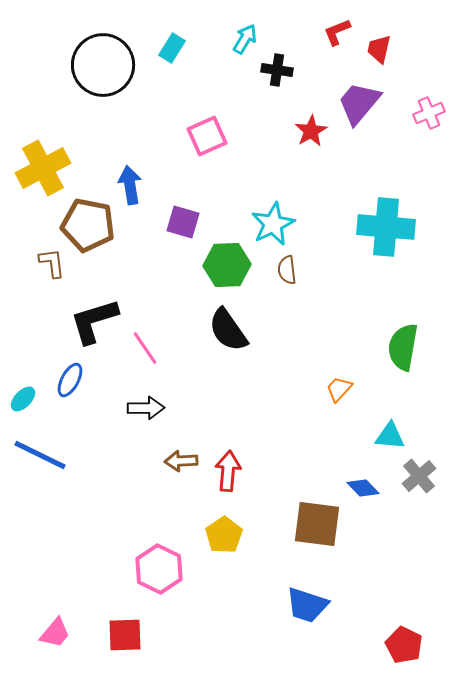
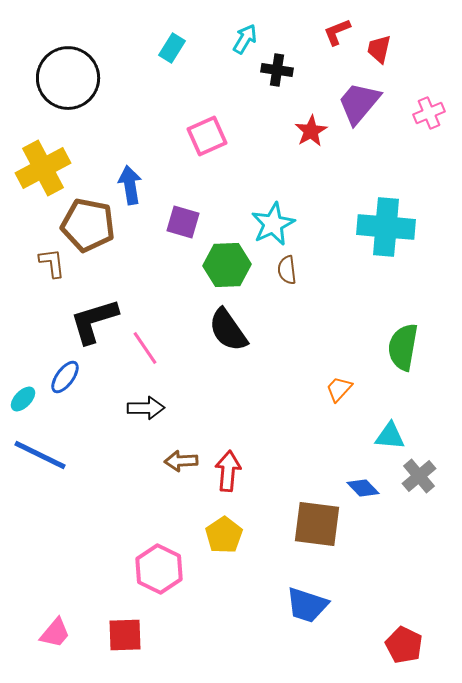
black circle: moved 35 px left, 13 px down
blue ellipse: moved 5 px left, 3 px up; rotated 8 degrees clockwise
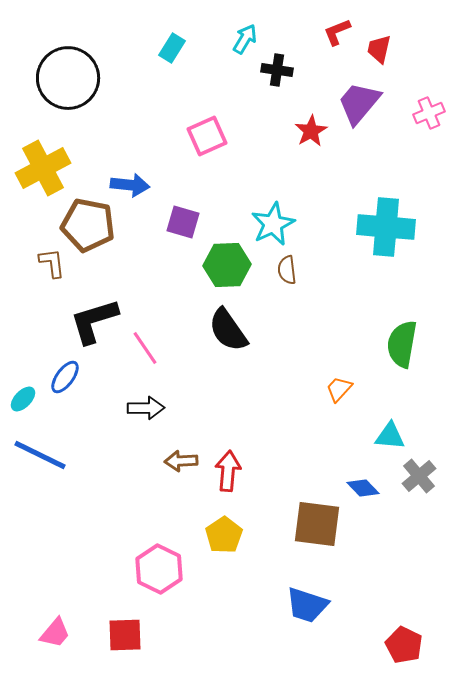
blue arrow: rotated 105 degrees clockwise
green semicircle: moved 1 px left, 3 px up
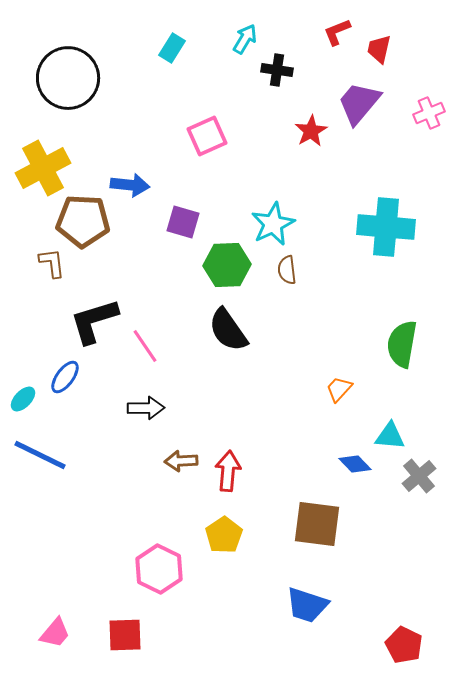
brown pentagon: moved 5 px left, 4 px up; rotated 8 degrees counterclockwise
pink line: moved 2 px up
blue diamond: moved 8 px left, 24 px up
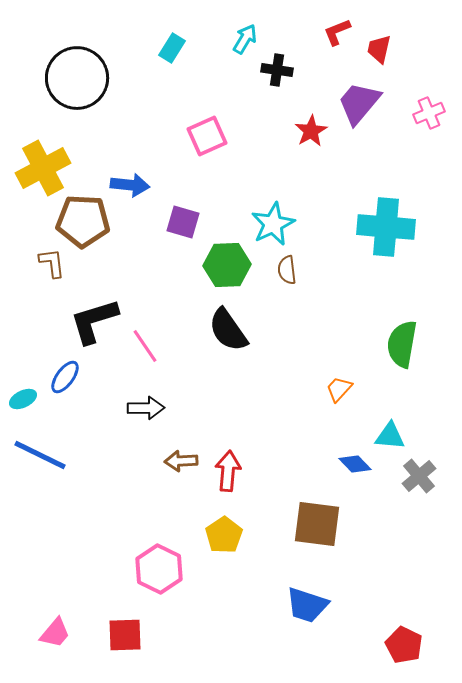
black circle: moved 9 px right
cyan ellipse: rotated 20 degrees clockwise
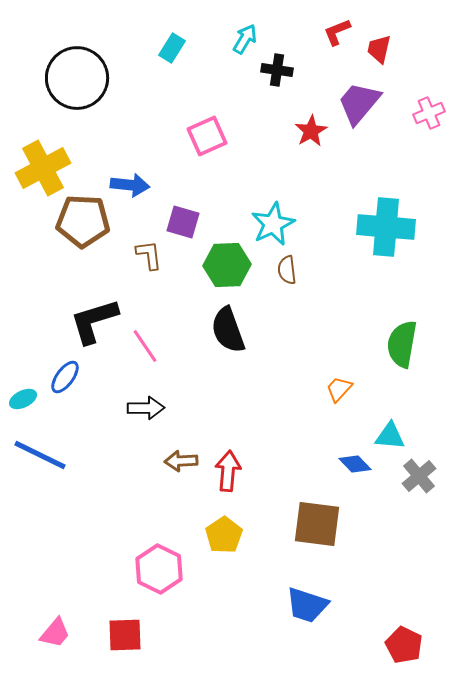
brown L-shape: moved 97 px right, 8 px up
black semicircle: rotated 15 degrees clockwise
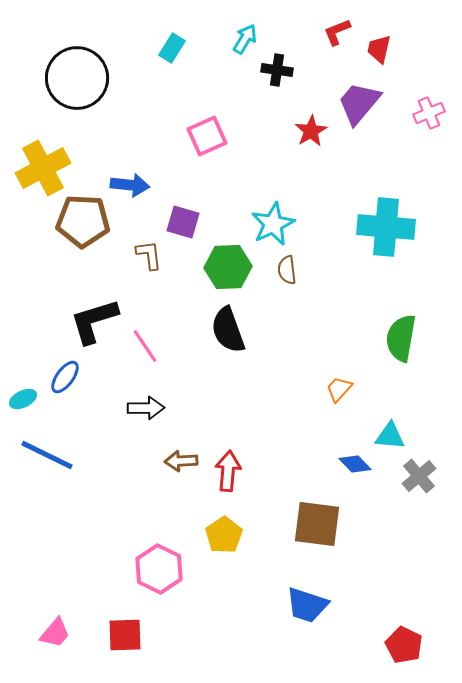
green hexagon: moved 1 px right, 2 px down
green semicircle: moved 1 px left, 6 px up
blue line: moved 7 px right
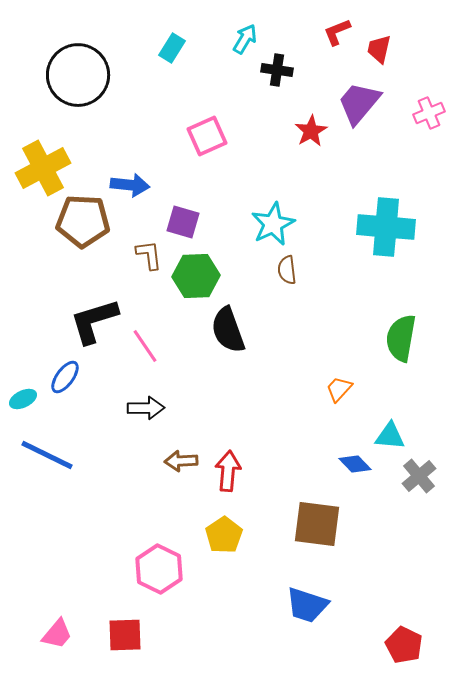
black circle: moved 1 px right, 3 px up
green hexagon: moved 32 px left, 9 px down
pink trapezoid: moved 2 px right, 1 px down
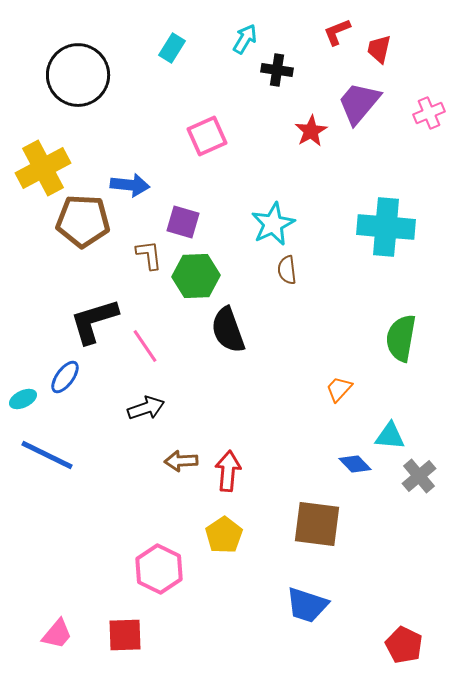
black arrow: rotated 18 degrees counterclockwise
